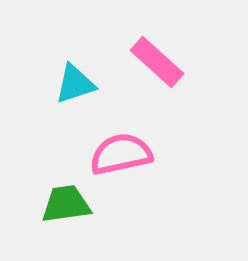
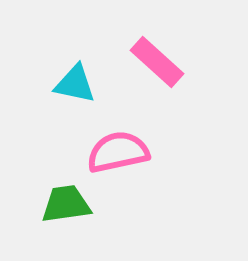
cyan triangle: rotated 30 degrees clockwise
pink semicircle: moved 3 px left, 2 px up
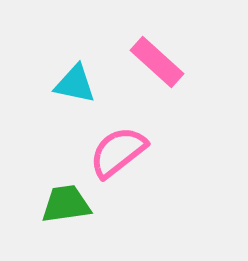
pink semicircle: rotated 26 degrees counterclockwise
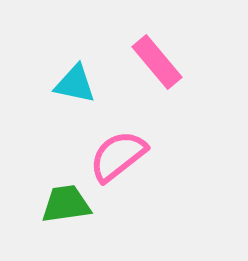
pink rectangle: rotated 8 degrees clockwise
pink semicircle: moved 4 px down
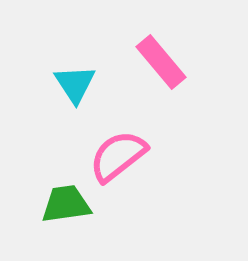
pink rectangle: moved 4 px right
cyan triangle: rotated 45 degrees clockwise
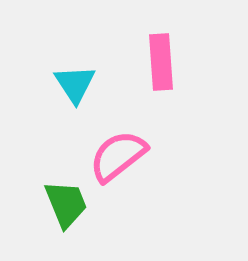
pink rectangle: rotated 36 degrees clockwise
green trapezoid: rotated 76 degrees clockwise
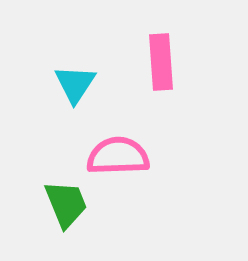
cyan triangle: rotated 6 degrees clockwise
pink semicircle: rotated 36 degrees clockwise
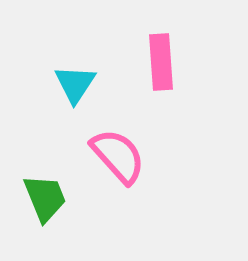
pink semicircle: rotated 50 degrees clockwise
green trapezoid: moved 21 px left, 6 px up
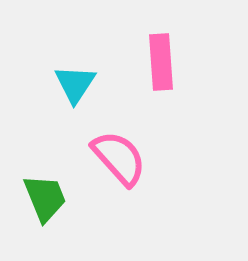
pink semicircle: moved 1 px right, 2 px down
